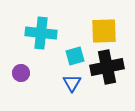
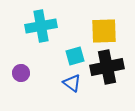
cyan cross: moved 7 px up; rotated 16 degrees counterclockwise
blue triangle: rotated 24 degrees counterclockwise
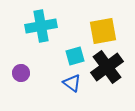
yellow square: moved 1 px left; rotated 8 degrees counterclockwise
black cross: rotated 24 degrees counterclockwise
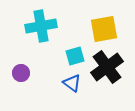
yellow square: moved 1 px right, 2 px up
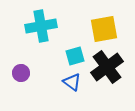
blue triangle: moved 1 px up
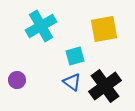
cyan cross: rotated 20 degrees counterclockwise
black cross: moved 2 px left, 19 px down
purple circle: moved 4 px left, 7 px down
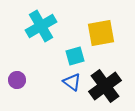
yellow square: moved 3 px left, 4 px down
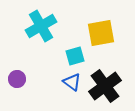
purple circle: moved 1 px up
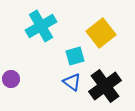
yellow square: rotated 28 degrees counterclockwise
purple circle: moved 6 px left
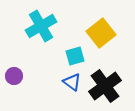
purple circle: moved 3 px right, 3 px up
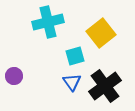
cyan cross: moved 7 px right, 4 px up; rotated 16 degrees clockwise
blue triangle: rotated 18 degrees clockwise
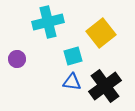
cyan square: moved 2 px left
purple circle: moved 3 px right, 17 px up
blue triangle: rotated 48 degrees counterclockwise
